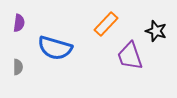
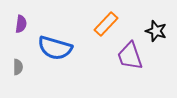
purple semicircle: moved 2 px right, 1 px down
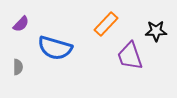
purple semicircle: rotated 36 degrees clockwise
black star: rotated 20 degrees counterclockwise
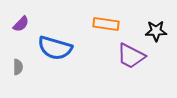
orange rectangle: rotated 55 degrees clockwise
purple trapezoid: moved 1 px right; rotated 44 degrees counterclockwise
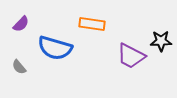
orange rectangle: moved 14 px left
black star: moved 5 px right, 10 px down
gray semicircle: moved 1 px right; rotated 140 degrees clockwise
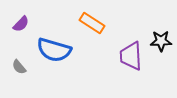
orange rectangle: moved 1 px up; rotated 25 degrees clockwise
blue semicircle: moved 1 px left, 2 px down
purple trapezoid: rotated 60 degrees clockwise
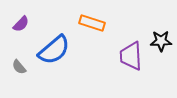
orange rectangle: rotated 15 degrees counterclockwise
blue semicircle: rotated 56 degrees counterclockwise
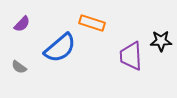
purple semicircle: moved 1 px right
blue semicircle: moved 6 px right, 2 px up
gray semicircle: rotated 14 degrees counterclockwise
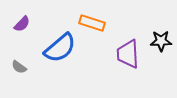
purple trapezoid: moved 3 px left, 2 px up
